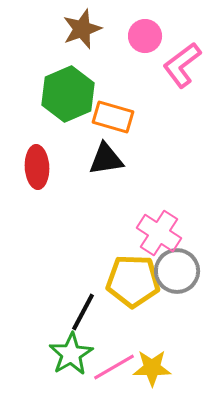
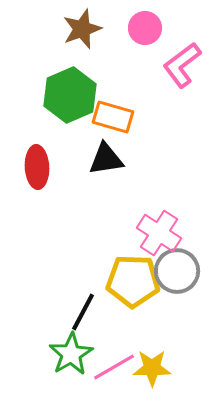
pink circle: moved 8 px up
green hexagon: moved 2 px right, 1 px down
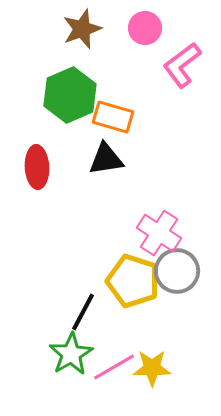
yellow pentagon: rotated 16 degrees clockwise
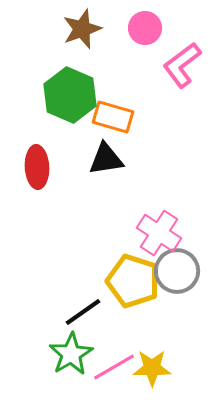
green hexagon: rotated 14 degrees counterclockwise
black line: rotated 27 degrees clockwise
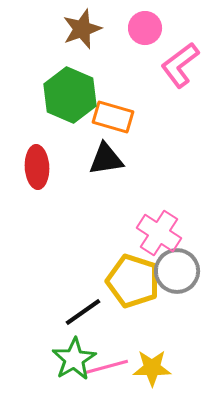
pink L-shape: moved 2 px left
green star: moved 3 px right, 5 px down
pink line: moved 8 px left; rotated 15 degrees clockwise
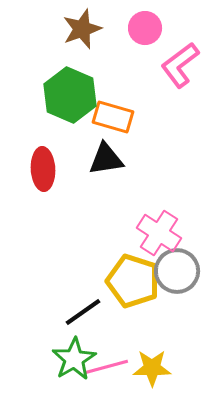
red ellipse: moved 6 px right, 2 px down
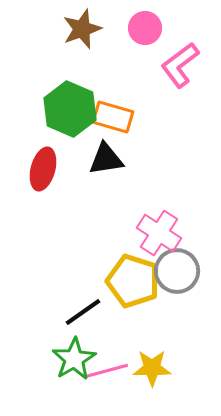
green hexagon: moved 14 px down
red ellipse: rotated 18 degrees clockwise
pink line: moved 4 px down
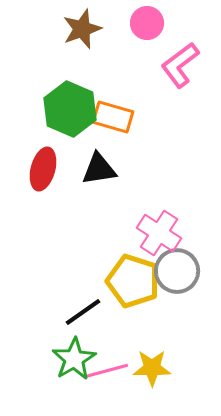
pink circle: moved 2 px right, 5 px up
black triangle: moved 7 px left, 10 px down
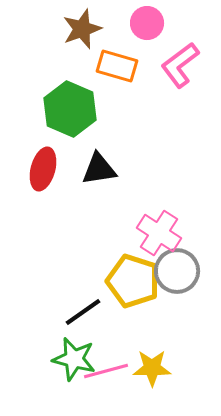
orange rectangle: moved 4 px right, 51 px up
green star: rotated 27 degrees counterclockwise
